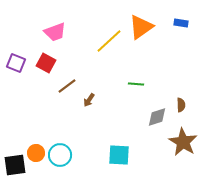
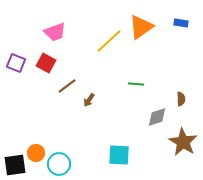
brown semicircle: moved 6 px up
cyan circle: moved 1 px left, 9 px down
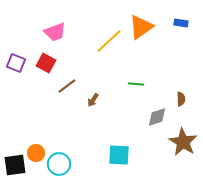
brown arrow: moved 4 px right
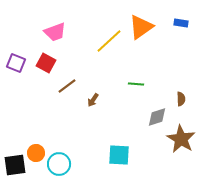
brown star: moved 2 px left, 3 px up
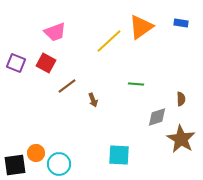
brown arrow: rotated 56 degrees counterclockwise
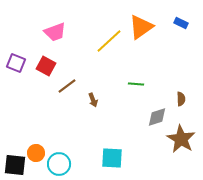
blue rectangle: rotated 16 degrees clockwise
red square: moved 3 px down
cyan square: moved 7 px left, 3 px down
black square: rotated 15 degrees clockwise
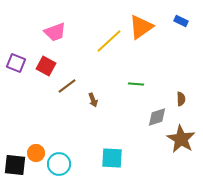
blue rectangle: moved 2 px up
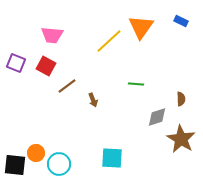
orange triangle: rotated 20 degrees counterclockwise
pink trapezoid: moved 3 px left, 3 px down; rotated 25 degrees clockwise
